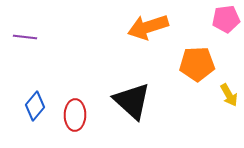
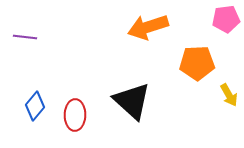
orange pentagon: moved 1 px up
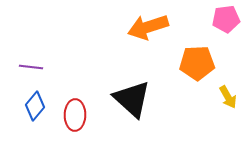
purple line: moved 6 px right, 30 px down
yellow arrow: moved 1 px left, 2 px down
black triangle: moved 2 px up
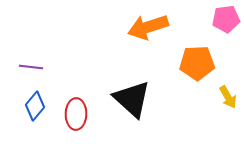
red ellipse: moved 1 px right, 1 px up
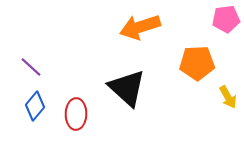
orange arrow: moved 8 px left
purple line: rotated 35 degrees clockwise
black triangle: moved 5 px left, 11 px up
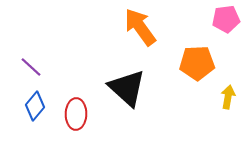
orange arrow: rotated 72 degrees clockwise
yellow arrow: rotated 140 degrees counterclockwise
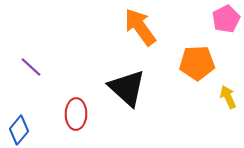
pink pentagon: rotated 20 degrees counterclockwise
yellow arrow: rotated 35 degrees counterclockwise
blue diamond: moved 16 px left, 24 px down
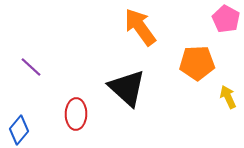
pink pentagon: rotated 16 degrees counterclockwise
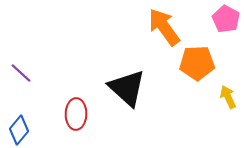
orange arrow: moved 24 px right
purple line: moved 10 px left, 6 px down
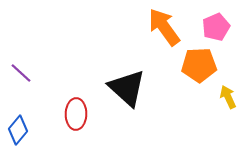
pink pentagon: moved 10 px left, 8 px down; rotated 20 degrees clockwise
orange pentagon: moved 2 px right, 2 px down
blue diamond: moved 1 px left
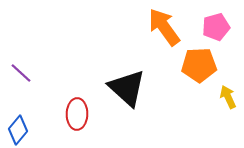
pink pentagon: rotated 8 degrees clockwise
red ellipse: moved 1 px right
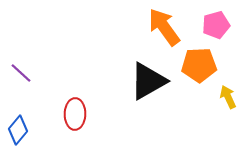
pink pentagon: moved 2 px up
black triangle: moved 21 px right, 7 px up; rotated 48 degrees clockwise
red ellipse: moved 2 px left
